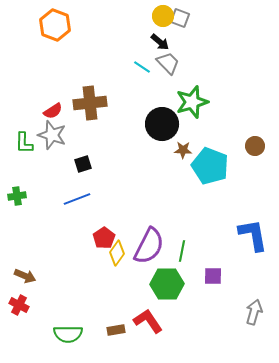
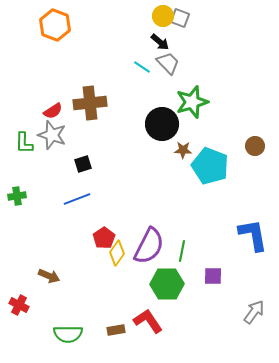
brown arrow: moved 24 px right
gray arrow: rotated 20 degrees clockwise
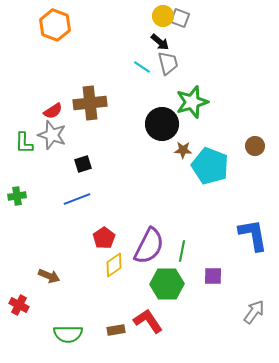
gray trapezoid: rotated 30 degrees clockwise
yellow diamond: moved 3 px left, 12 px down; rotated 20 degrees clockwise
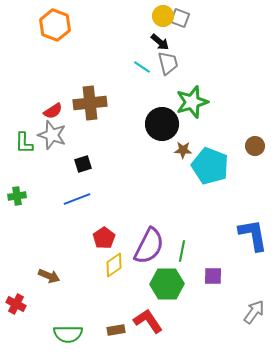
red cross: moved 3 px left, 1 px up
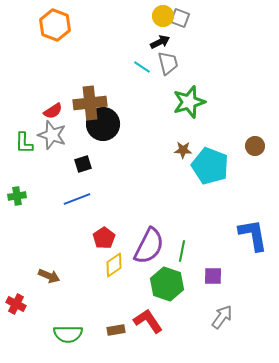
black arrow: rotated 66 degrees counterclockwise
green star: moved 3 px left
black circle: moved 59 px left
green hexagon: rotated 20 degrees clockwise
gray arrow: moved 32 px left, 5 px down
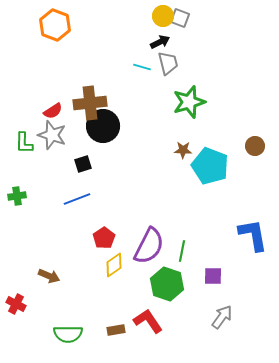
cyan line: rotated 18 degrees counterclockwise
black circle: moved 2 px down
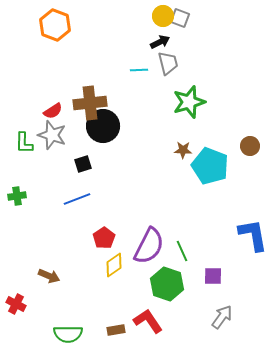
cyan line: moved 3 px left, 3 px down; rotated 18 degrees counterclockwise
brown circle: moved 5 px left
green line: rotated 35 degrees counterclockwise
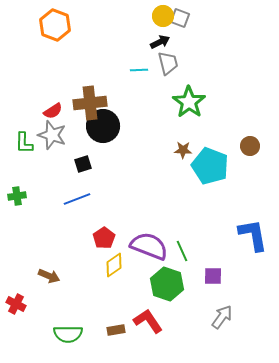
green star: rotated 20 degrees counterclockwise
purple semicircle: rotated 96 degrees counterclockwise
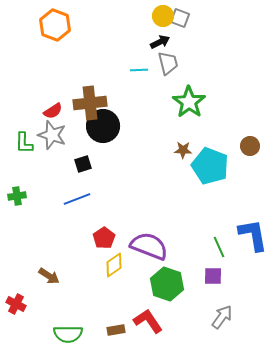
green line: moved 37 px right, 4 px up
brown arrow: rotated 10 degrees clockwise
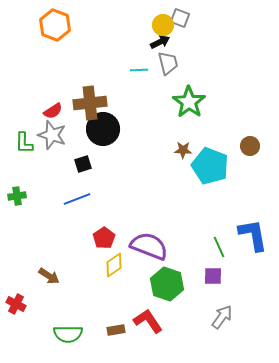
yellow circle: moved 9 px down
black circle: moved 3 px down
